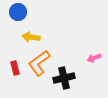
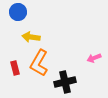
orange L-shape: rotated 24 degrees counterclockwise
black cross: moved 1 px right, 4 px down
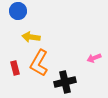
blue circle: moved 1 px up
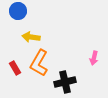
pink arrow: rotated 56 degrees counterclockwise
red rectangle: rotated 16 degrees counterclockwise
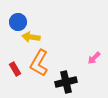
blue circle: moved 11 px down
pink arrow: rotated 32 degrees clockwise
red rectangle: moved 1 px down
black cross: moved 1 px right
